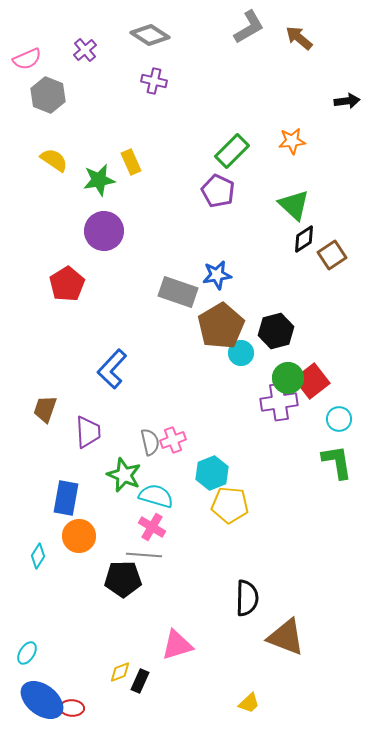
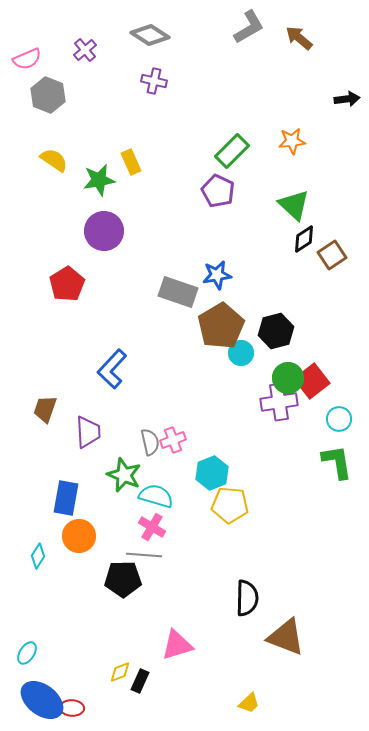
black arrow at (347, 101): moved 2 px up
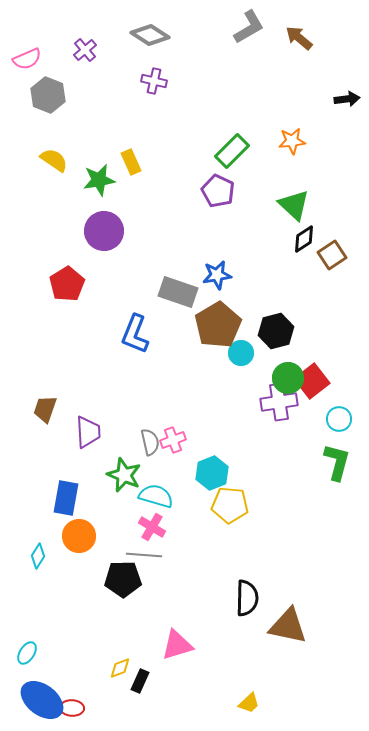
brown pentagon at (221, 326): moved 3 px left, 1 px up
blue L-shape at (112, 369): moved 23 px right, 35 px up; rotated 21 degrees counterclockwise
green L-shape at (337, 462): rotated 24 degrees clockwise
brown triangle at (286, 637): moved 2 px right, 11 px up; rotated 9 degrees counterclockwise
yellow diamond at (120, 672): moved 4 px up
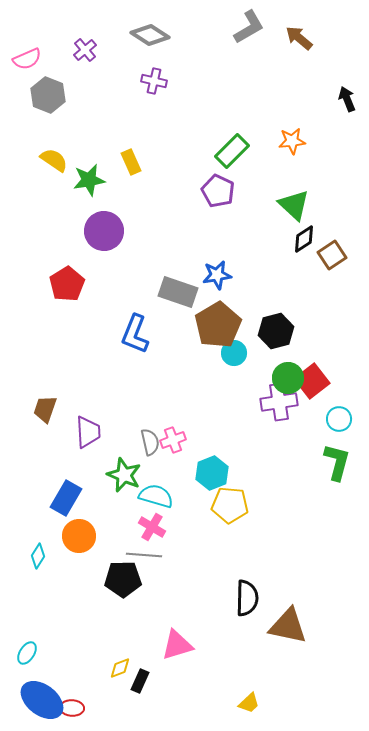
black arrow at (347, 99): rotated 105 degrees counterclockwise
green star at (99, 180): moved 10 px left
cyan circle at (241, 353): moved 7 px left
blue rectangle at (66, 498): rotated 20 degrees clockwise
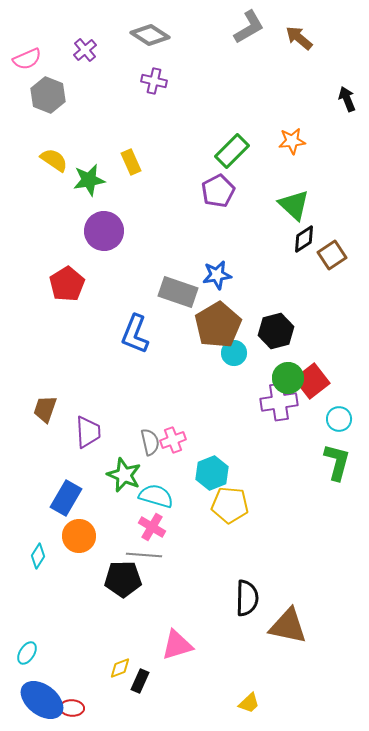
purple pentagon at (218, 191): rotated 20 degrees clockwise
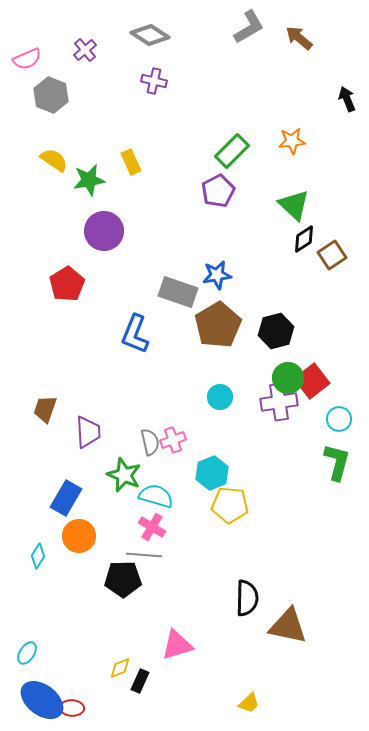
gray hexagon at (48, 95): moved 3 px right
cyan circle at (234, 353): moved 14 px left, 44 px down
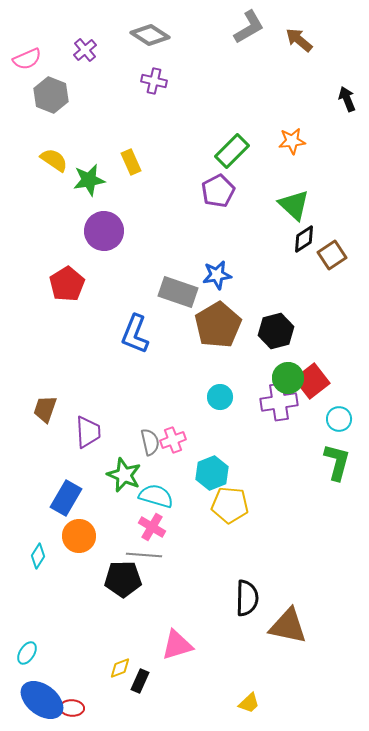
brown arrow at (299, 38): moved 2 px down
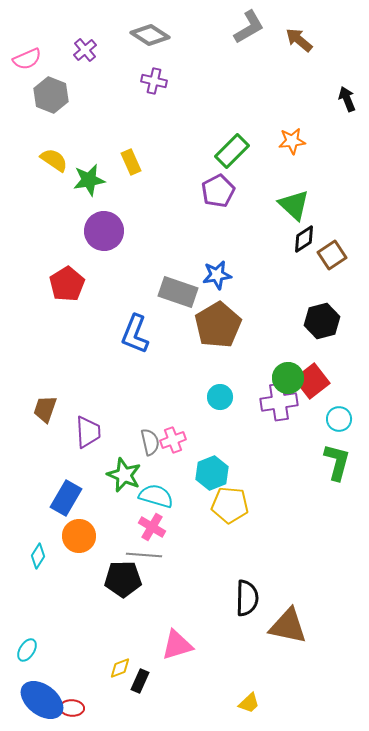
black hexagon at (276, 331): moved 46 px right, 10 px up
cyan ellipse at (27, 653): moved 3 px up
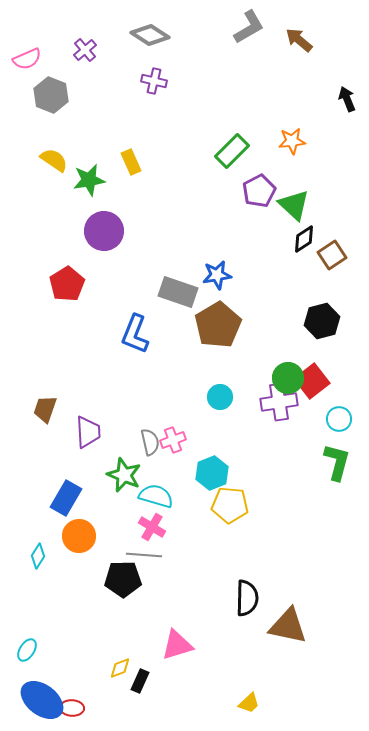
purple pentagon at (218, 191): moved 41 px right
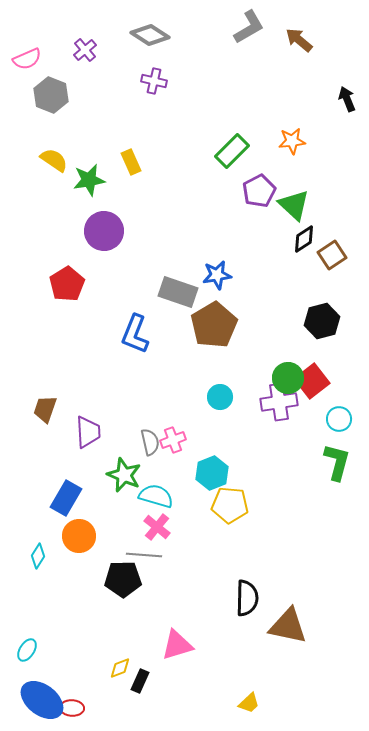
brown pentagon at (218, 325): moved 4 px left
pink cross at (152, 527): moved 5 px right; rotated 8 degrees clockwise
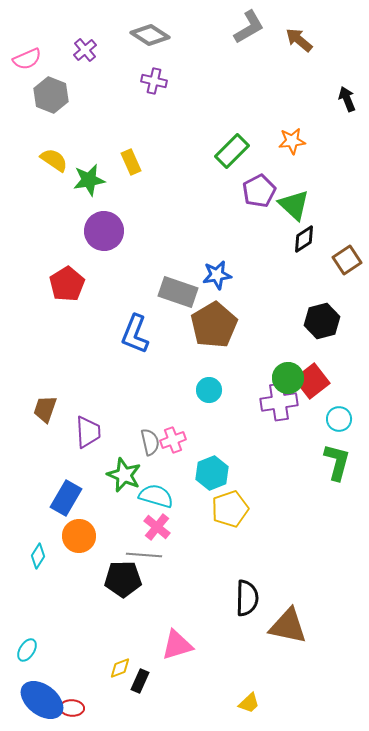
brown square at (332, 255): moved 15 px right, 5 px down
cyan circle at (220, 397): moved 11 px left, 7 px up
yellow pentagon at (230, 505): moved 4 px down; rotated 24 degrees counterclockwise
